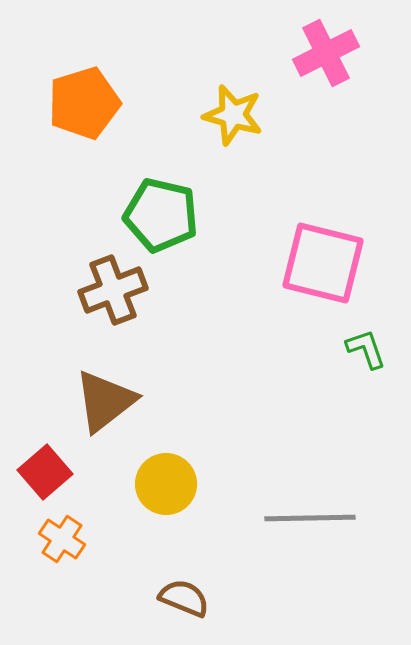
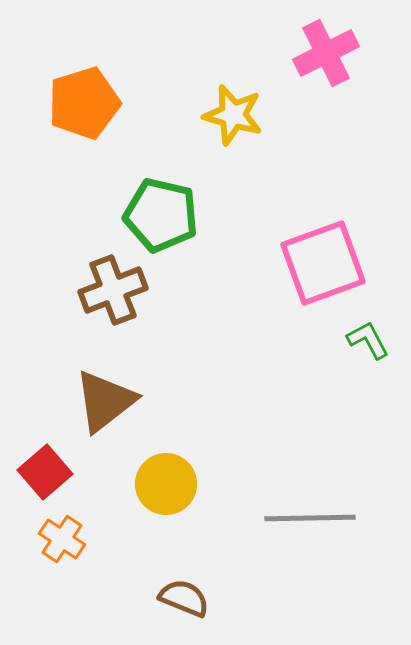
pink square: rotated 34 degrees counterclockwise
green L-shape: moved 2 px right, 9 px up; rotated 9 degrees counterclockwise
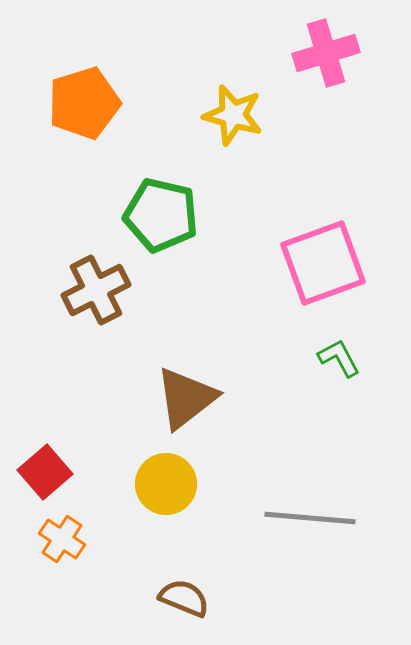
pink cross: rotated 10 degrees clockwise
brown cross: moved 17 px left; rotated 6 degrees counterclockwise
green L-shape: moved 29 px left, 18 px down
brown triangle: moved 81 px right, 3 px up
gray line: rotated 6 degrees clockwise
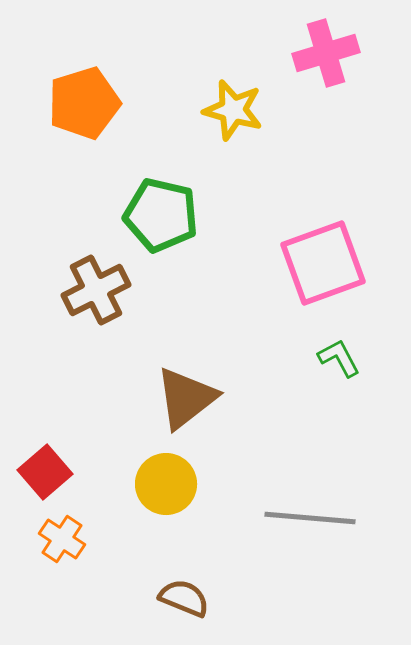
yellow star: moved 5 px up
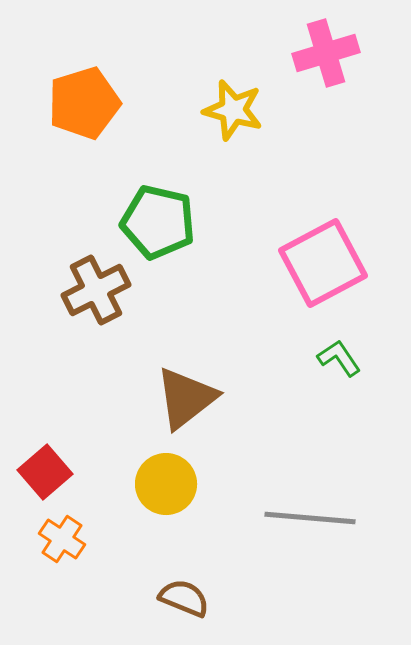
green pentagon: moved 3 px left, 7 px down
pink square: rotated 8 degrees counterclockwise
green L-shape: rotated 6 degrees counterclockwise
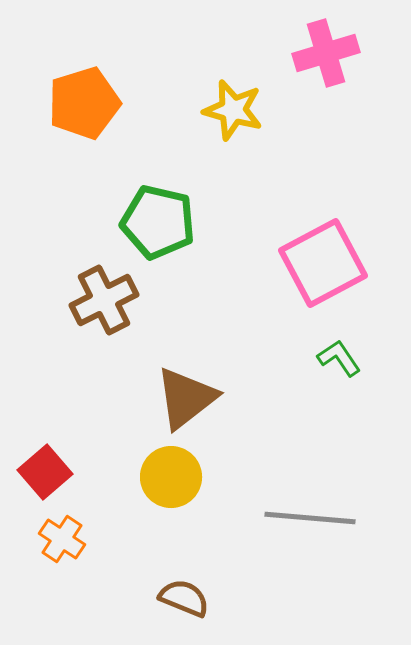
brown cross: moved 8 px right, 10 px down
yellow circle: moved 5 px right, 7 px up
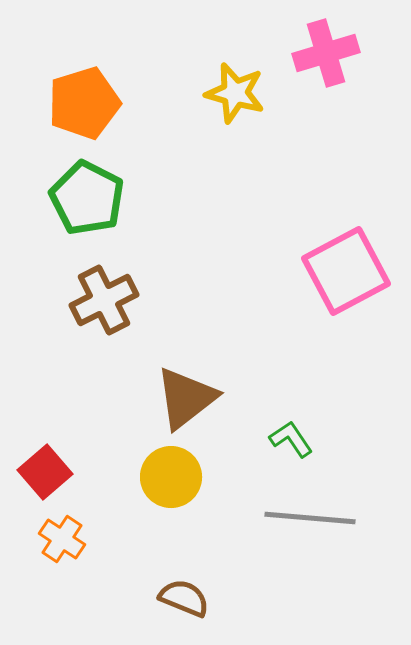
yellow star: moved 2 px right, 17 px up
green pentagon: moved 71 px left, 24 px up; rotated 14 degrees clockwise
pink square: moved 23 px right, 8 px down
green L-shape: moved 48 px left, 81 px down
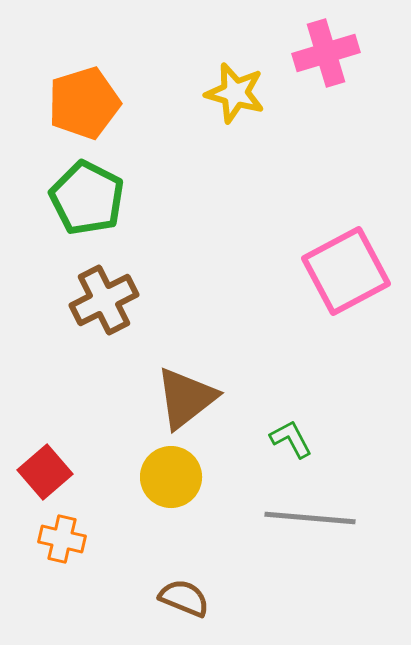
green L-shape: rotated 6 degrees clockwise
orange cross: rotated 21 degrees counterclockwise
